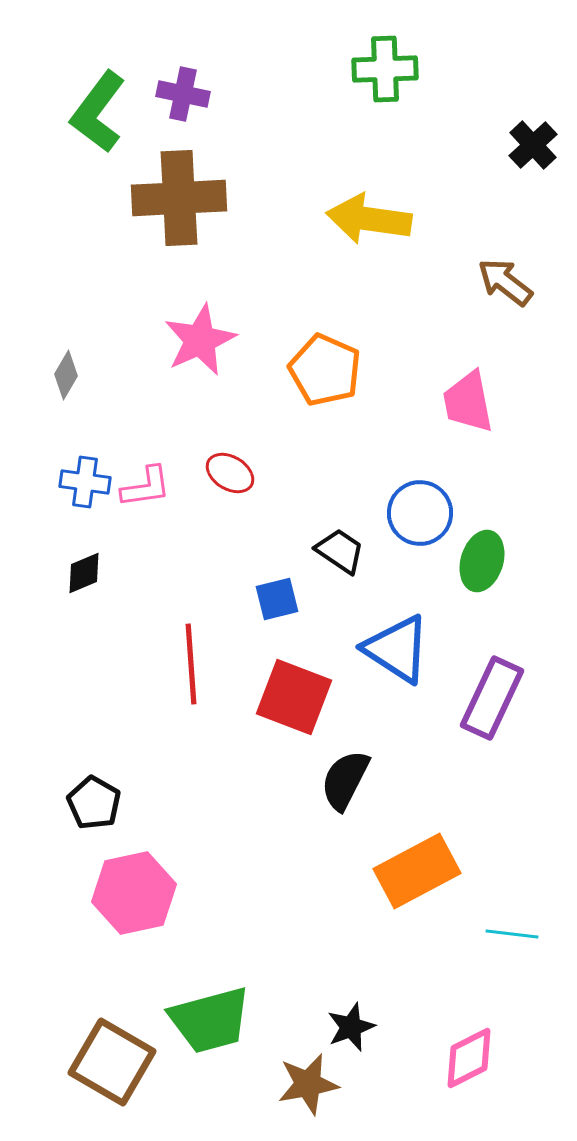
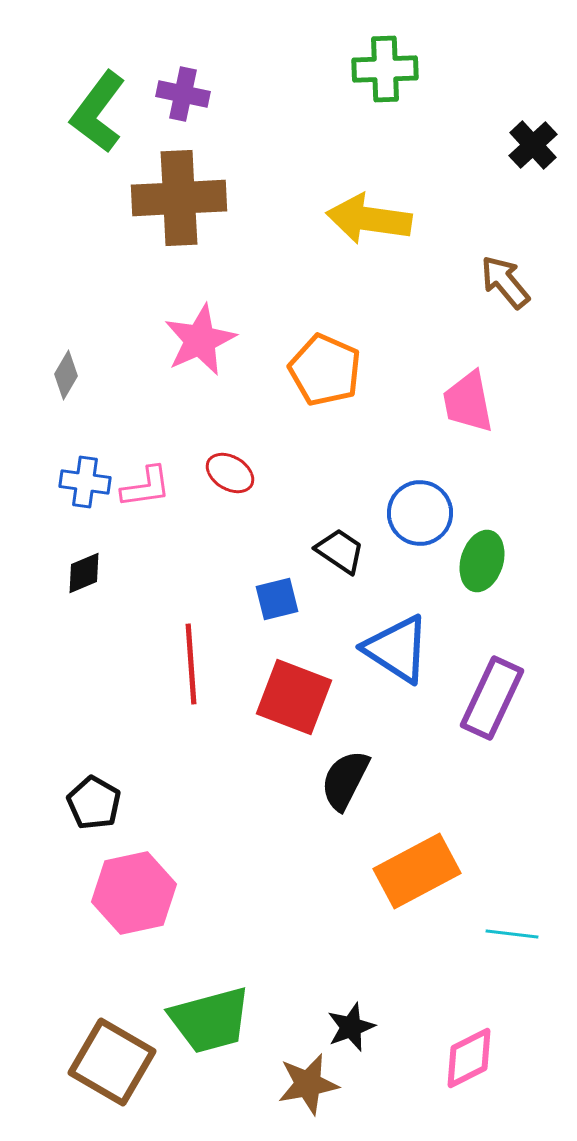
brown arrow: rotated 12 degrees clockwise
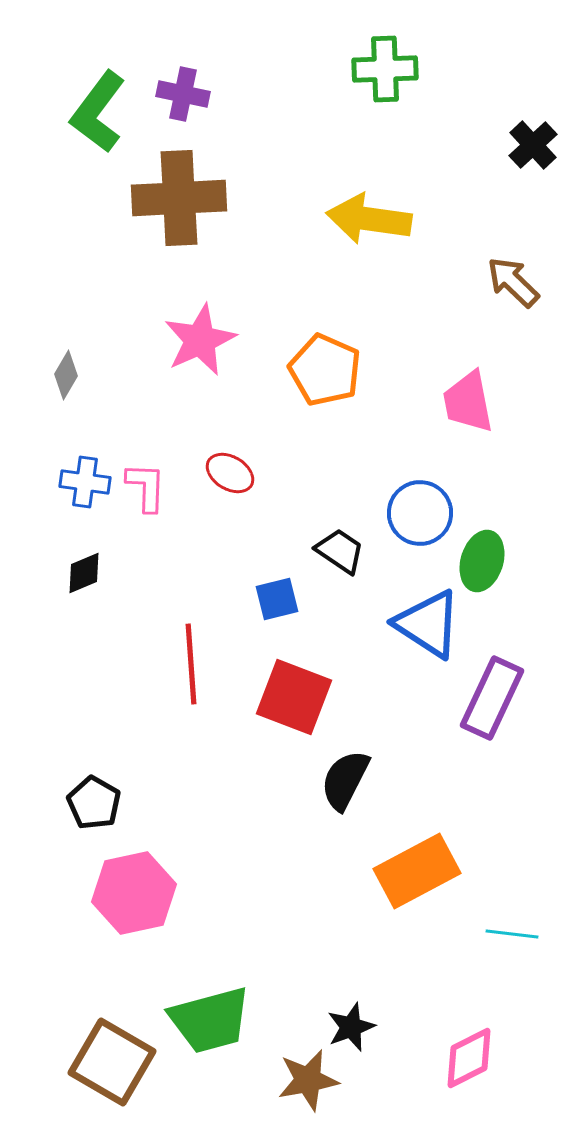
brown arrow: moved 8 px right; rotated 6 degrees counterclockwise
pink L-shape: rotated 80 degrees counterclockwise
blue triangle: moved 31 px right, 25 px up
brown star: moved 4 px up
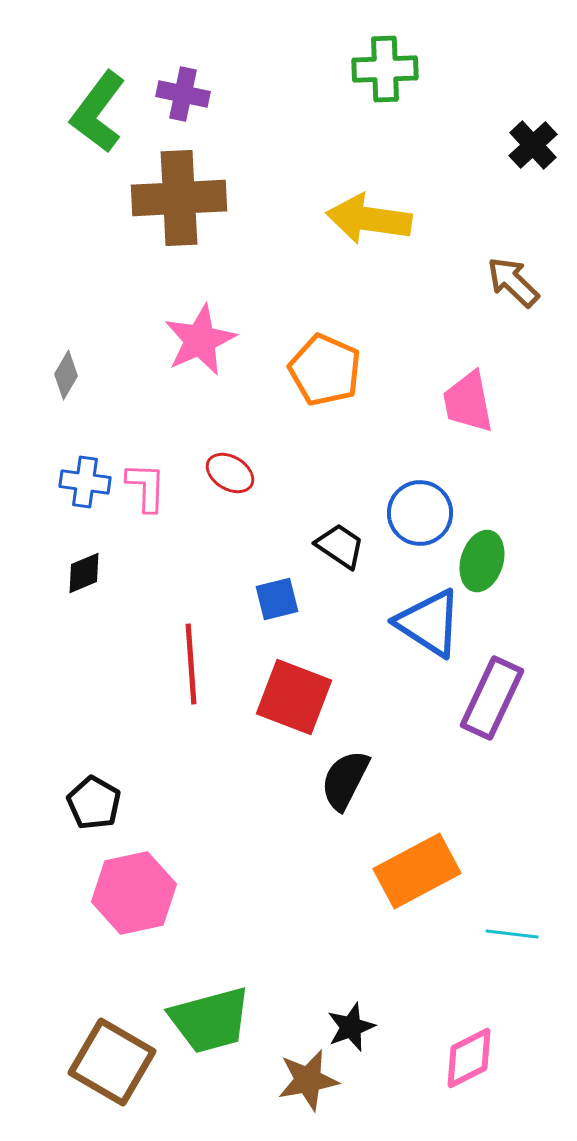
black trapezoid: moved 5 px up
blue triangle: moved 1 px right, 1 px up
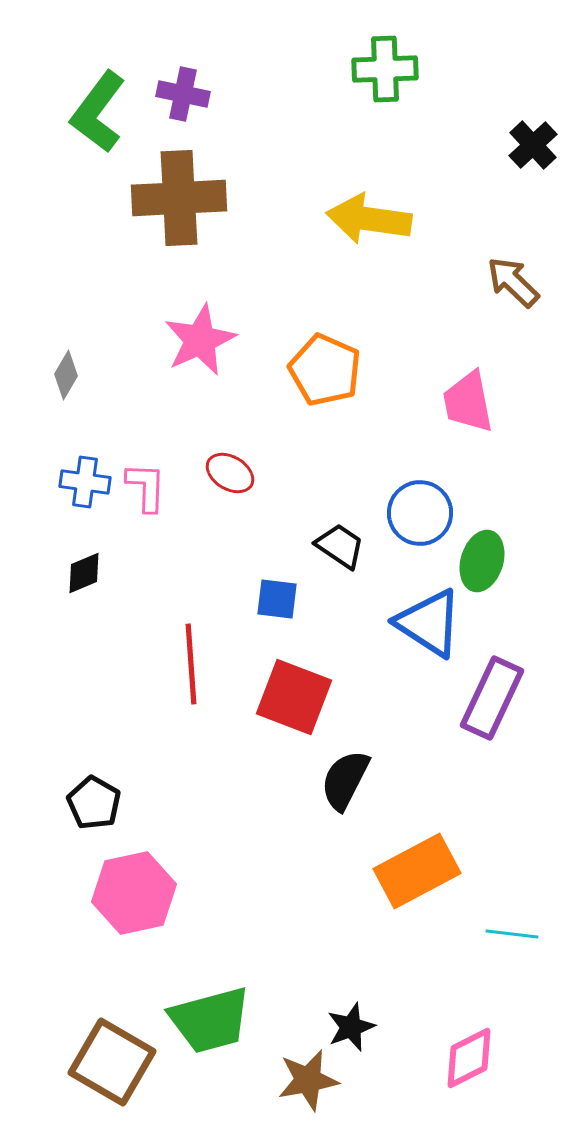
blue square: rotated 21 degrees clockwise
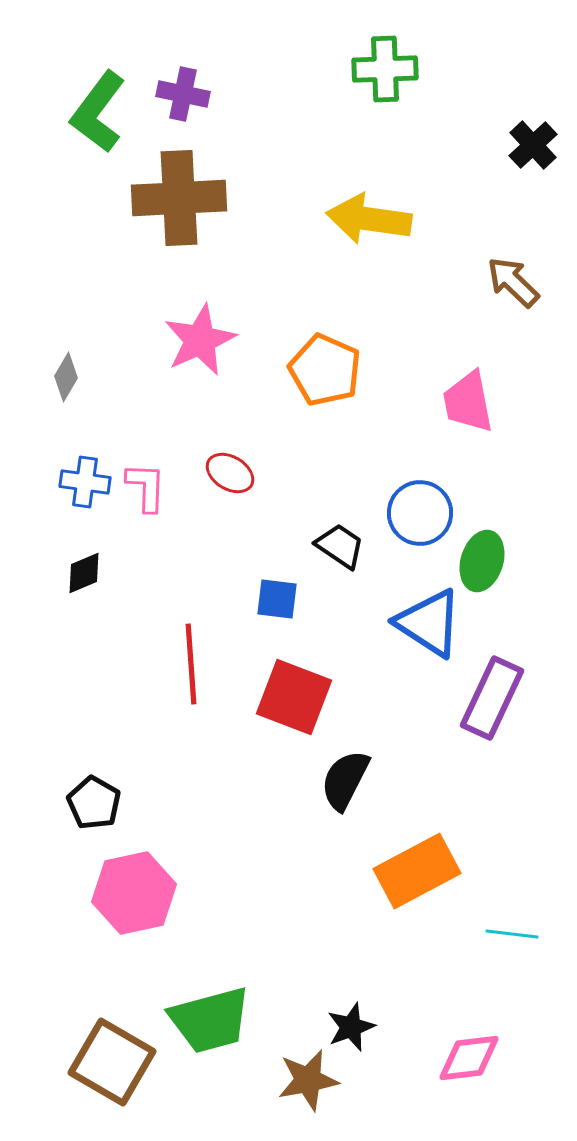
gray diamond: moved 2 px down
pink diamond: rotated 20 degrees clockwise
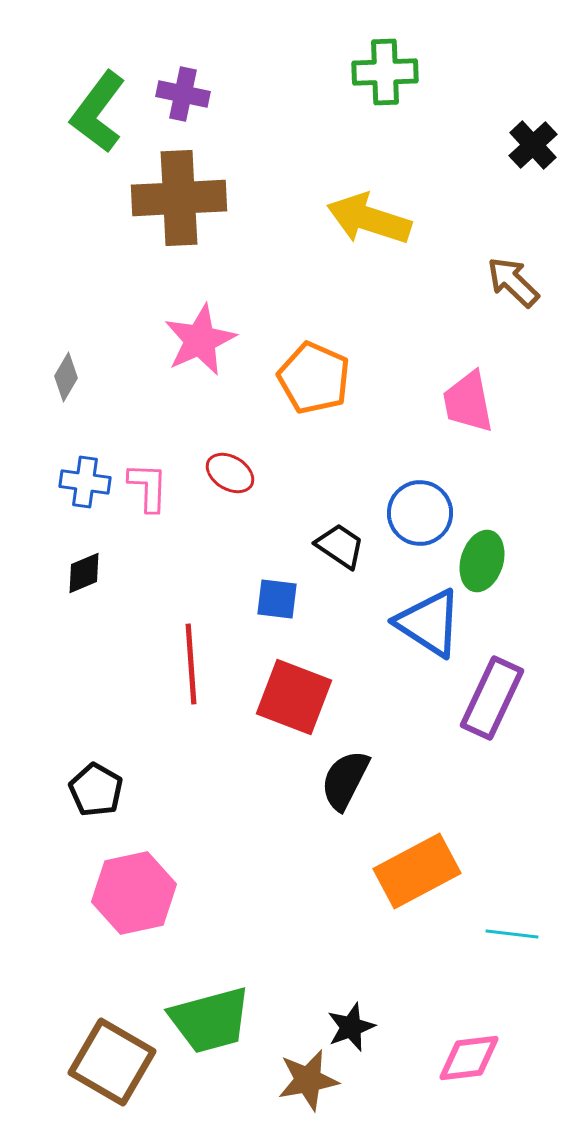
green cross: moved 3 px down
yellow arrow: rotated 10 degrees clockwise
orange pentagon: moved 11 px left, 8 px down
pink L-shape: moved 2 px right
black pentagon: moved 2 px right, 13 px up
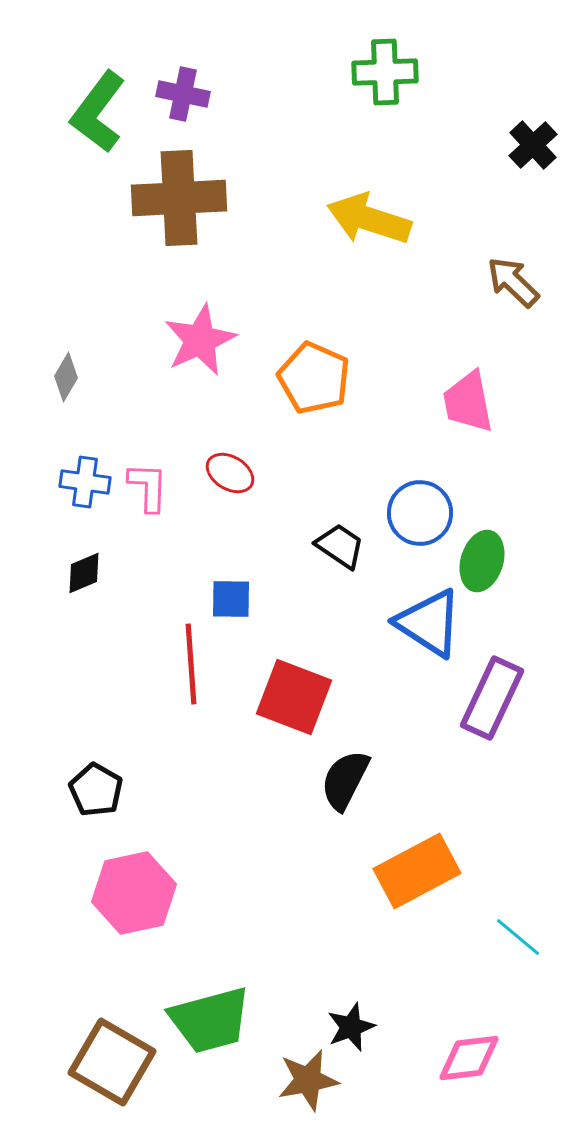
blue square: moved 46 px left; rotated 6 degrees counterclockwise
cyan line: moved 6 px right, 3 px down; rotated 33 degrees clockwise
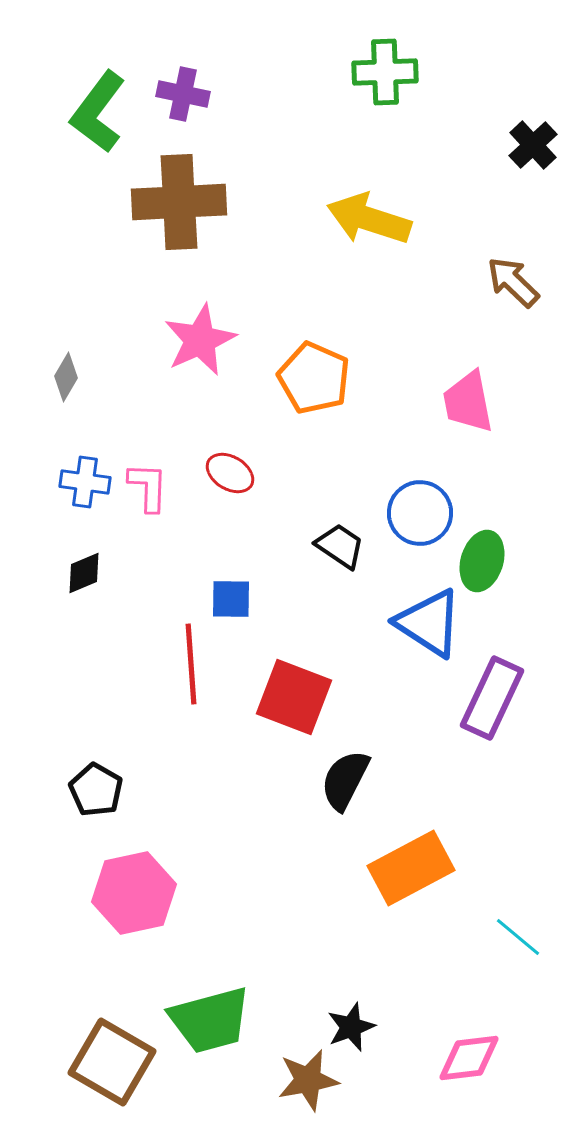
brown cross: moved 4 px down
orange rectangle: moved 6 px left, 3 px up
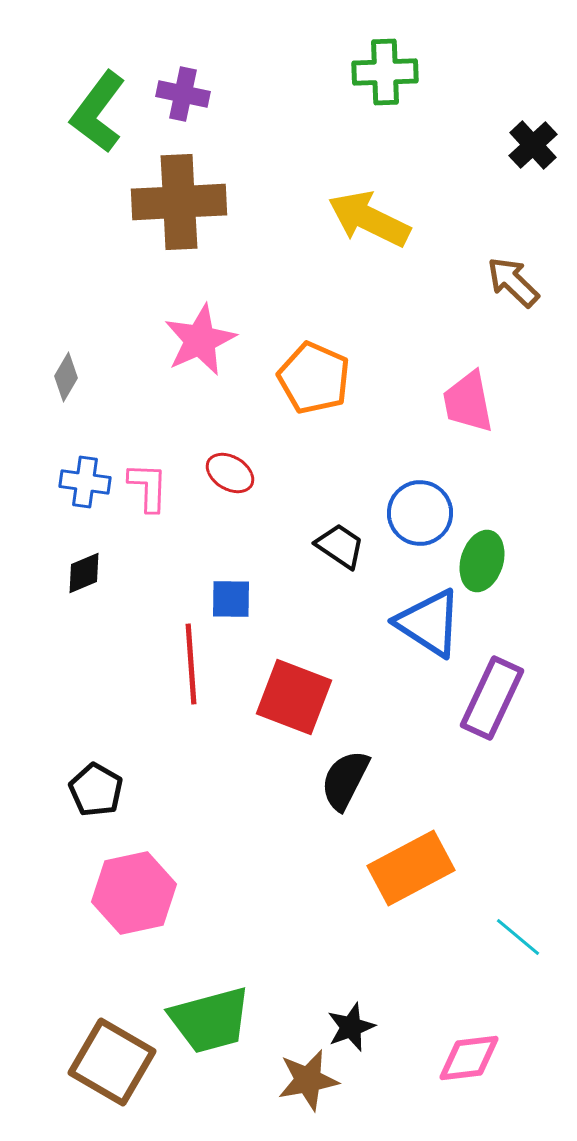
yellow arrow: rotated 8 degrees clockwise
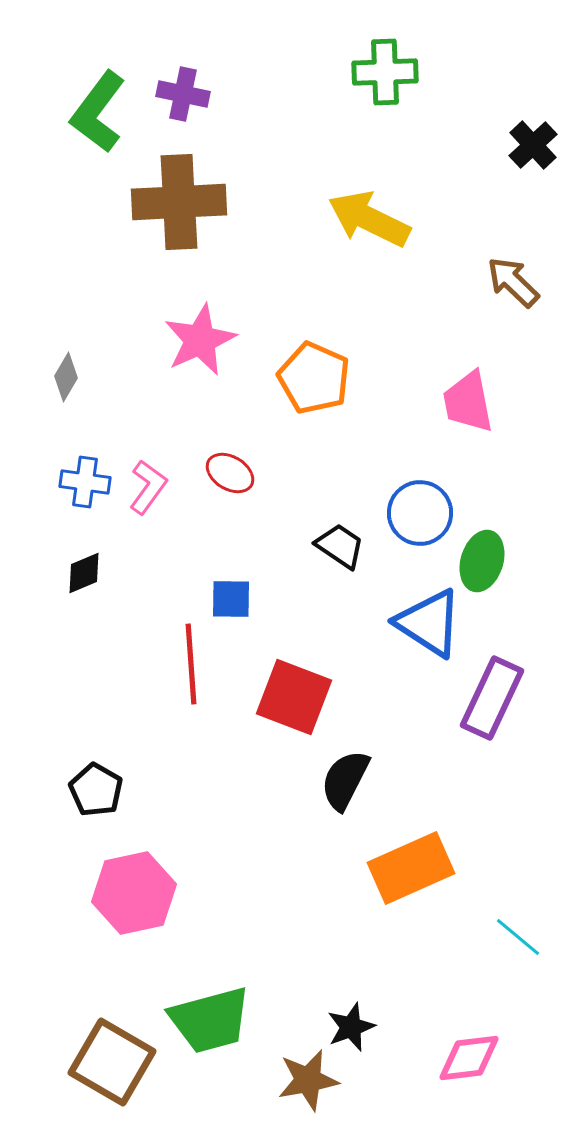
pink L-shape: rotated 34 degrees clockwise
orange rectangle: rotated 4 degrees clockwise
